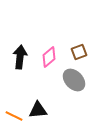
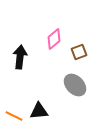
pink diamond: moved 5 px right, 18 px up
gray ellipse: moved 1 px right, 5 px down
black triangle: moved 1 px right, 1 px down
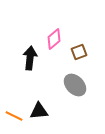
black arrow: moved 10 px right, 1 px down
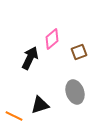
pink diamond: moved 2 px left
black arrow: rotated 20 degrees clockwise
gray ellipse: moved 7 px down; rotated 25 degrees clockwise
black triangle: moved 1 px right, 6 px up; rotated 12 degrees counterclockwise
